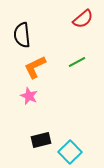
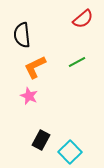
black rectangle: rotated 48 degrees counterclockwise
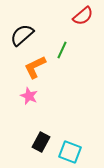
red semicircle: moved 3 px up
black semicircle: rotated 55 degrees clockwise
green line: moved 15 px left, 12 px up; rotated 36 degrees counterclockwise
black rectangle: moved 2 px down
cyan square: rotated 25 degrees counterclockwise
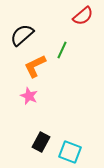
orange L-shape: moved 1 px up
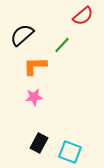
green line: moved 5 px up; rotated 18 degrees clockwise
orange L-shape: rotated 25 degrees clockwise
pink star: moved 5 px right, 1 px down; rotated 30 degrees counterclockwise
black rectangle: moved 2 px left, 1 px down
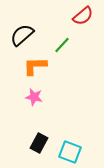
pink star: rotated 18 degrees clockwise
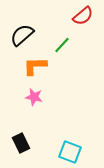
black rectangle: moved 18 px left; rotated 54 degrees counterclockwise
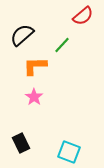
pink star: rotated 24 degrees clockwise
cyan square: moved 1 px left
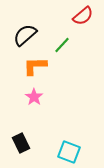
black semicircle: moved 3 px right
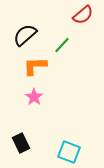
red semicircle: moved 1 px up
